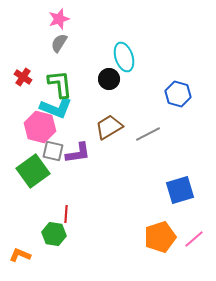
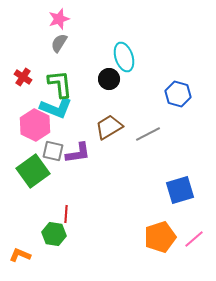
pink hexagon: moved 5 px left, 2 px up; rotated 12 degrees clockwise
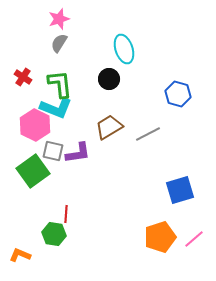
cyan ellipse: moved 8 px up
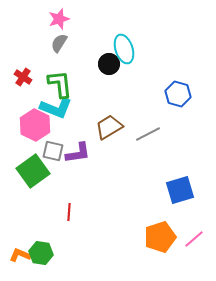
black circle: moved 15 px up
red line: moved 3 px right, 2 px up
green hexagon: moved 13 px left, 19 px down
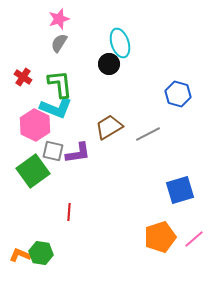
cyan ellipse: moved 4 px left, 6 px up
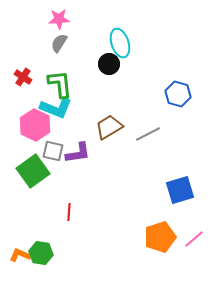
pink star: rotated 15 degrees clockwise
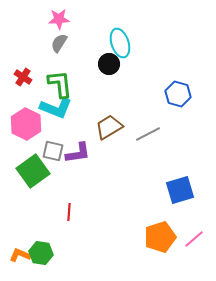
pink hexagon: moved 9 px left, 1 px up
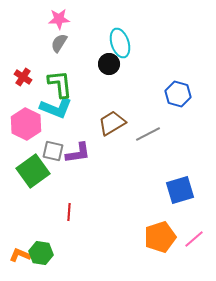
brown trapezoid: moved 3 px right, 4 px up
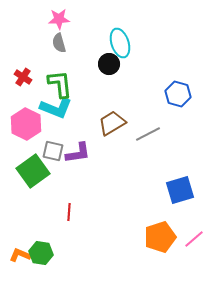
gray semicircle: rotated 48 degrees counterclockwise
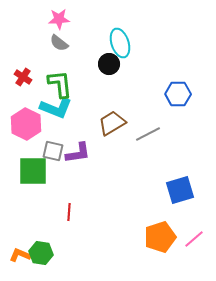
gray semicircle: rotated 36 degrees counterclockwise
blue hexagon: rotated 15 degrees counterclockwise
green square: rotated 36 degrees clockwise
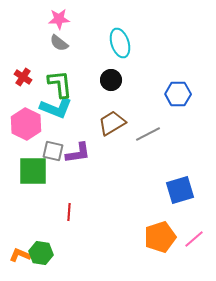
black circle: moved 2 px right, 16 px down
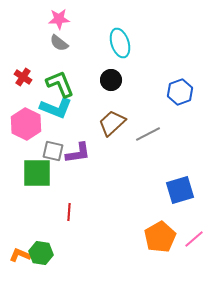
green L-shape: rotated 16 degrees counterclockwise
blue hexagon: moved 2 px right, 2 px up; rotated 20 degrees counterclockwise
brown trapezoid: rotated 12 degrees counterclockwise
green square: moved 4 px right, 2 px down
orange pentagon: rotated 12 degrees counterclockwise
